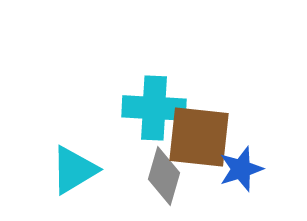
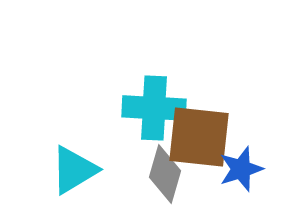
gray diamond: moved 1 px right, 2 px up
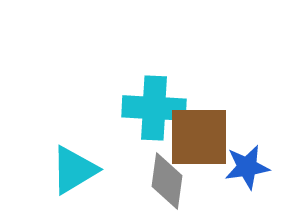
brown square: rotated 6 degrees counterclockwise
blue star: moved 6 px right, 2 px up; rotated 9 degrees clockwise
gray diamond: moved 2 px right, 7 px down; rotated 8 degrees counterclockwise
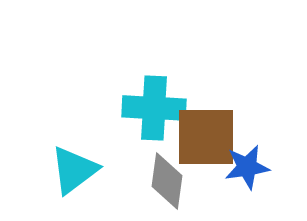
brown square: moved 7 px right
cyan triangle: rotated 6 degrees counterclockwise
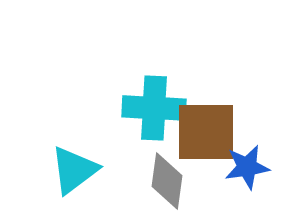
brown square: moved 5 px up
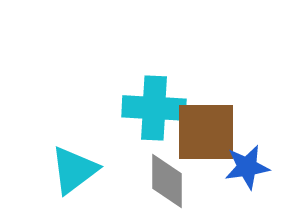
gray diamond: rotated 8 degrees counterclockwise
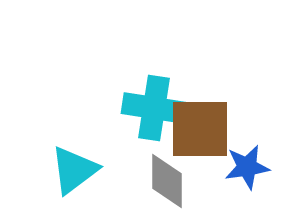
cyan cross: rotated 6 degrees clockwise
brown square: moved 6 px left, 3 px up
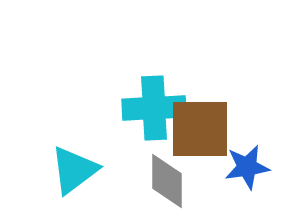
cyan cross: rotated 12 degrees counterclockwise
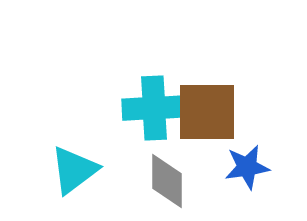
brown square: moved 7 px right, 17 px up
